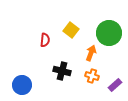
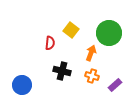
red semicircle: moved 5 px right, 3 px down
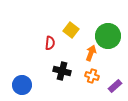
green circle: moved 1 px left, 3 px down
purple rectangle: moved 1 px down
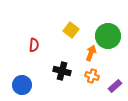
red semicircle: moved 16 px left, 2 px down
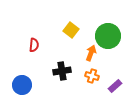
black cross: rotated 24 degrees counterclockwise
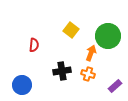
orange cross: moved 4 px left, 2 px up
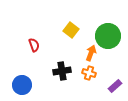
red semicircle: rotated 24 degrees counterclockwise
orange cross: moved 1 px right, 1 px up
